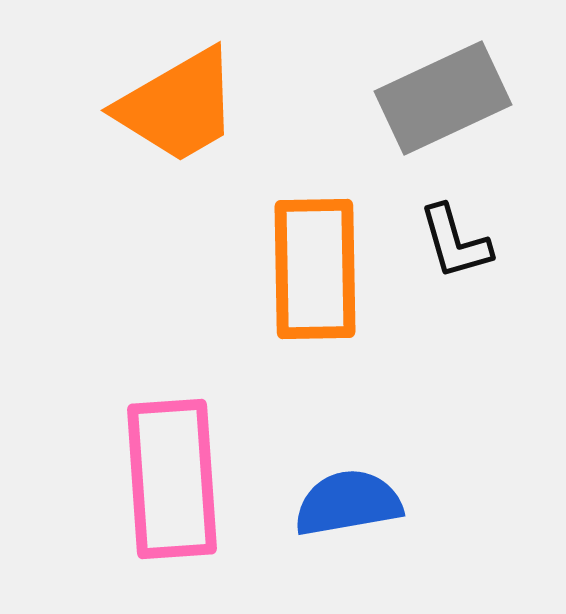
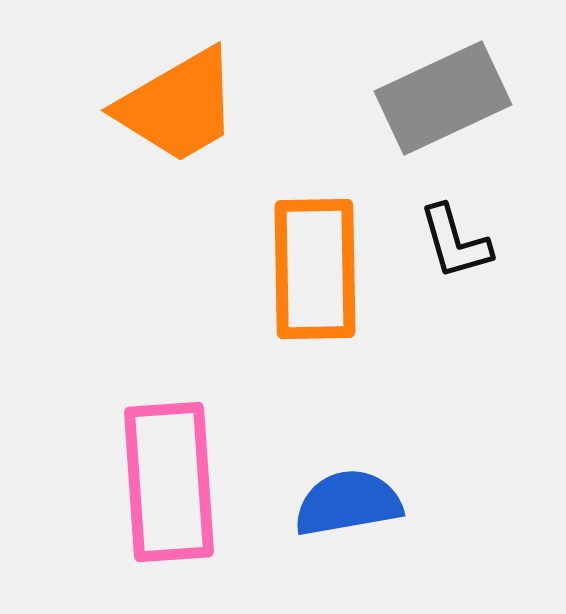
pink rectangle: moved 3 px left, 3 px down
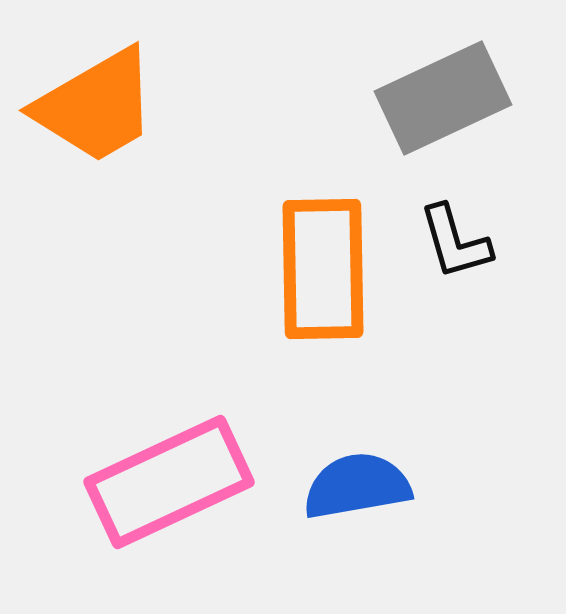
orange trapezoid: moved 82 px left
orange rectangle: moved 8 px right
pink rectangle: rotated 69 degrees clockwise
blue semicircle: moved 9 px right, 17 px up
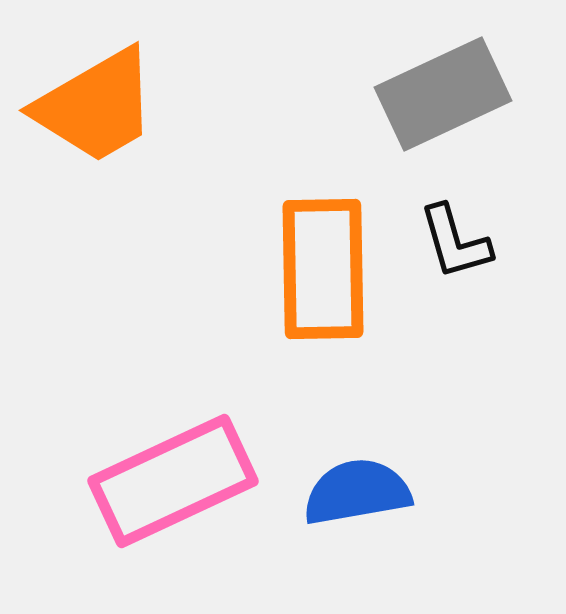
gray rectangle: moved 4 px up
pink rectangle: moved 4 px right, 1 px up
blue semicircle: moved 6 px down
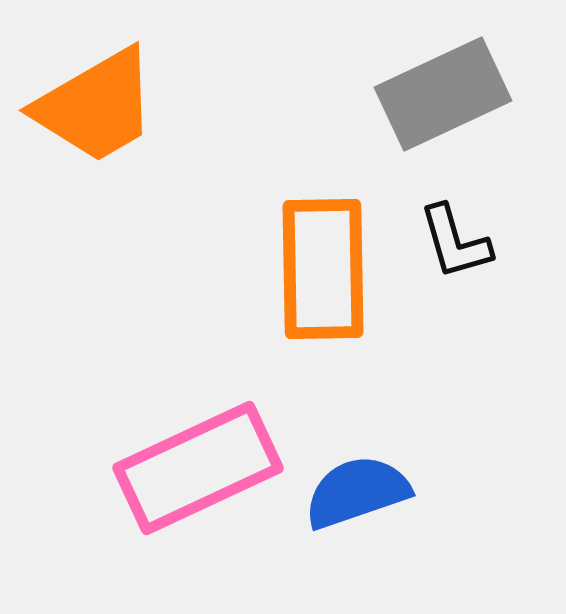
pink rectangle: moved 25 px right, 13 px up
blue semicircle: rotated 9 degrees counterclockwise
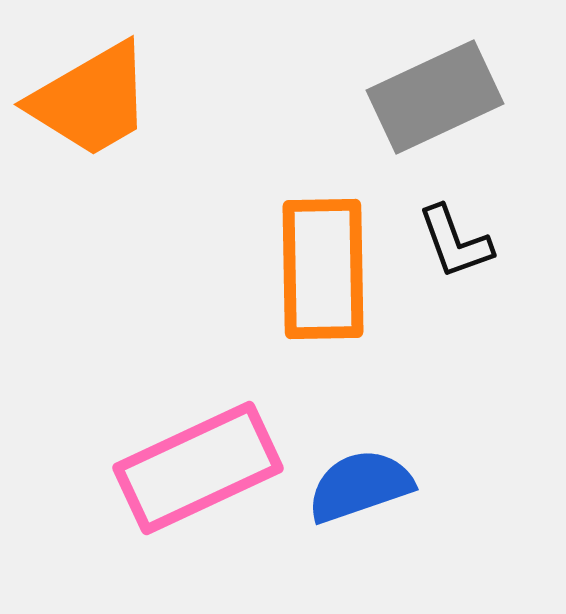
gray rectangle: moved 8 px left, 3 px down
orange trapezoid: moved 5 px left, 6 px up
black L-shape: rotated 4 degrees counterclockwise
blue semicircle: moved 3 px right, 6 px up
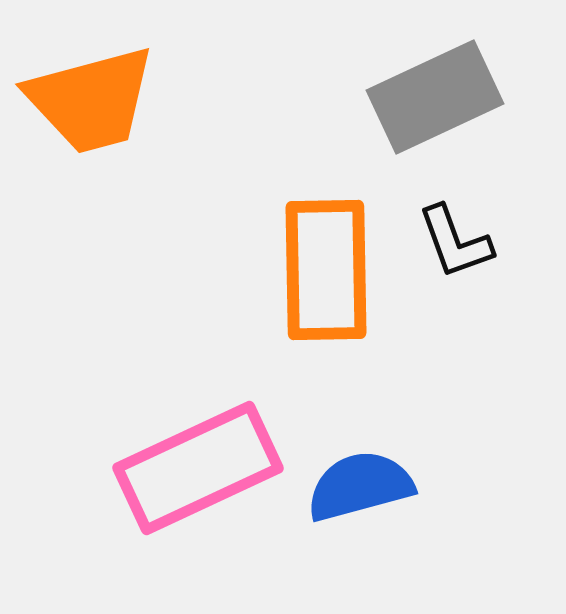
orange trapezoid: rotated 15 degrees clockwise
orange rectangle: moved 3 px right, 1 px down
blue semicircle: rotated 4 degrees clockwise
